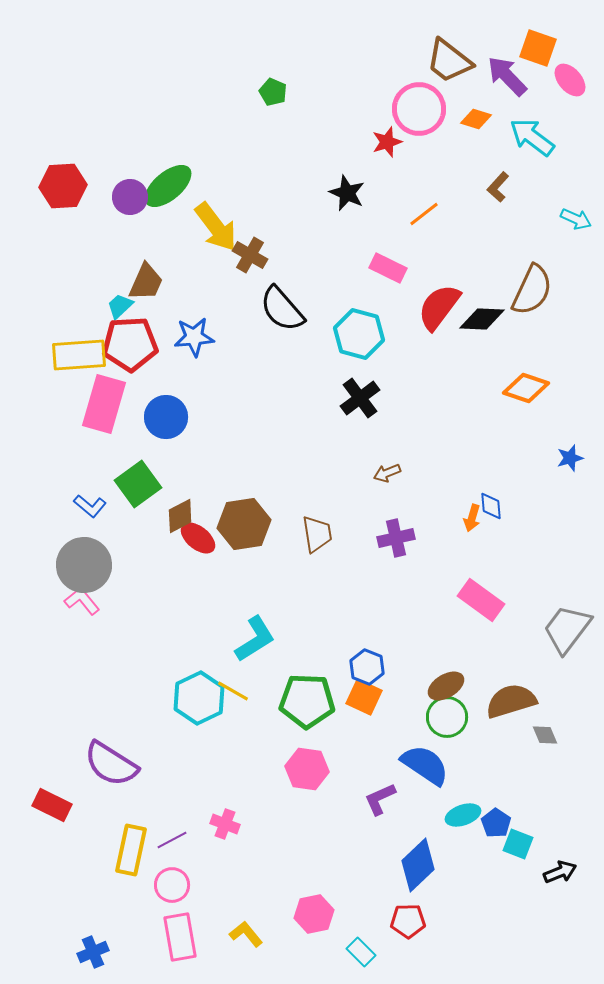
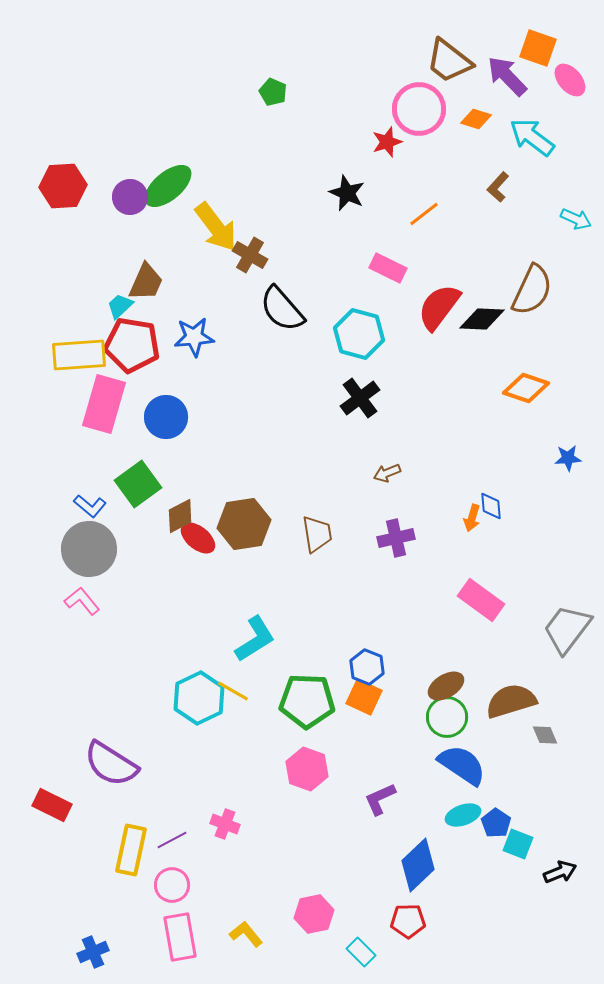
red pentagon at (130, 344): moved 2 px right, 1 px down; rotated 12 degrees clockwise
blue star at (570, 458): moved 2 px left; rotated 12 degrees clockwise
gray circle at (84, 565): moved 5 px right, 16 px up
blue semicircle at (425, 765): moved 37 px right
pink hexagon at (307, 769): rotated 12 degrees clockwise
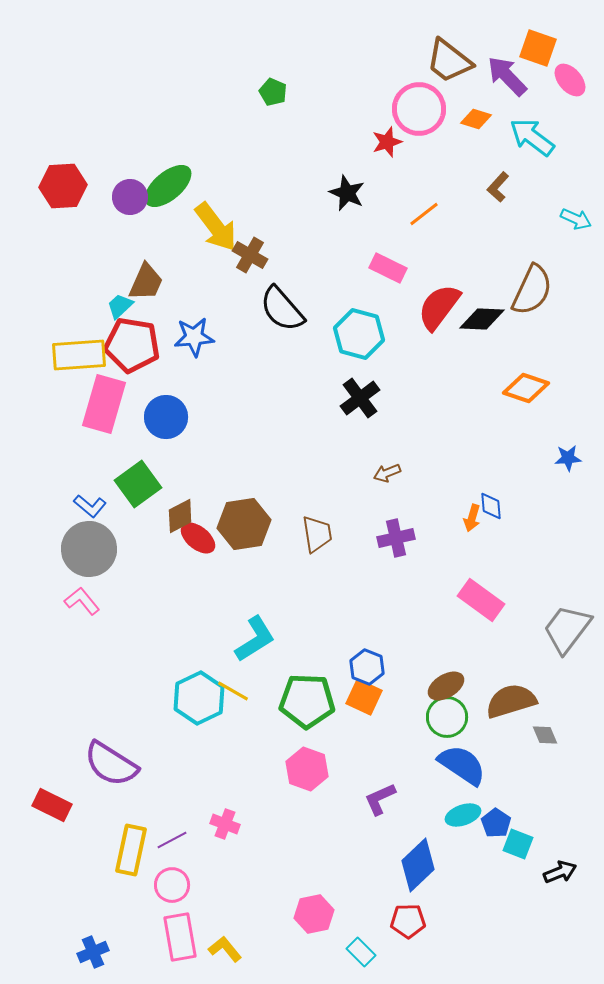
yellow L-shape at (246, 934): moved 21 px left, 15 px down
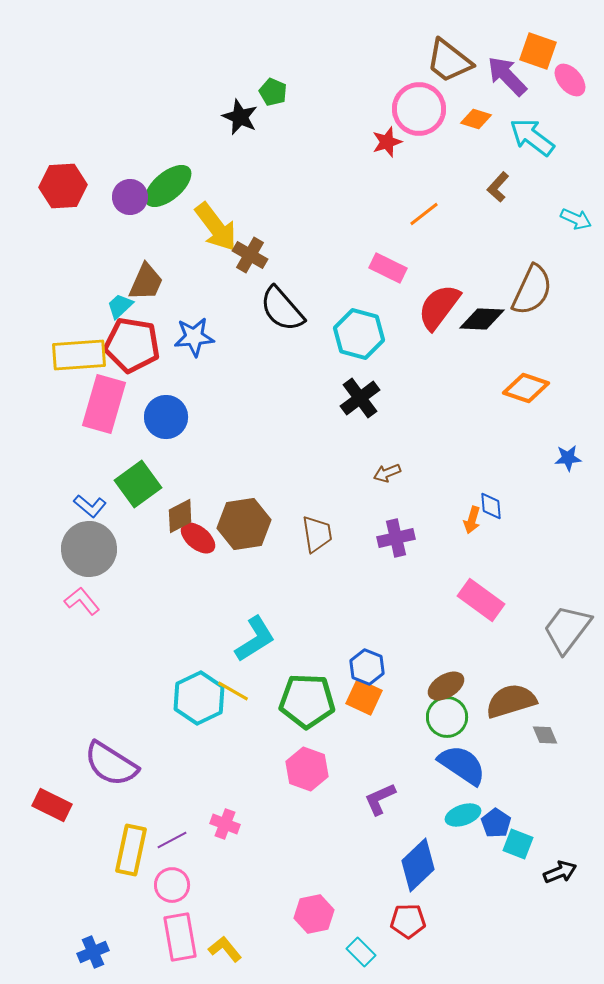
orange square at (538, 48): moved 3 px down
black star at (347, 193): moved 107 px left, 76 px up
orange arrow at (472, 518): moved 2 px down
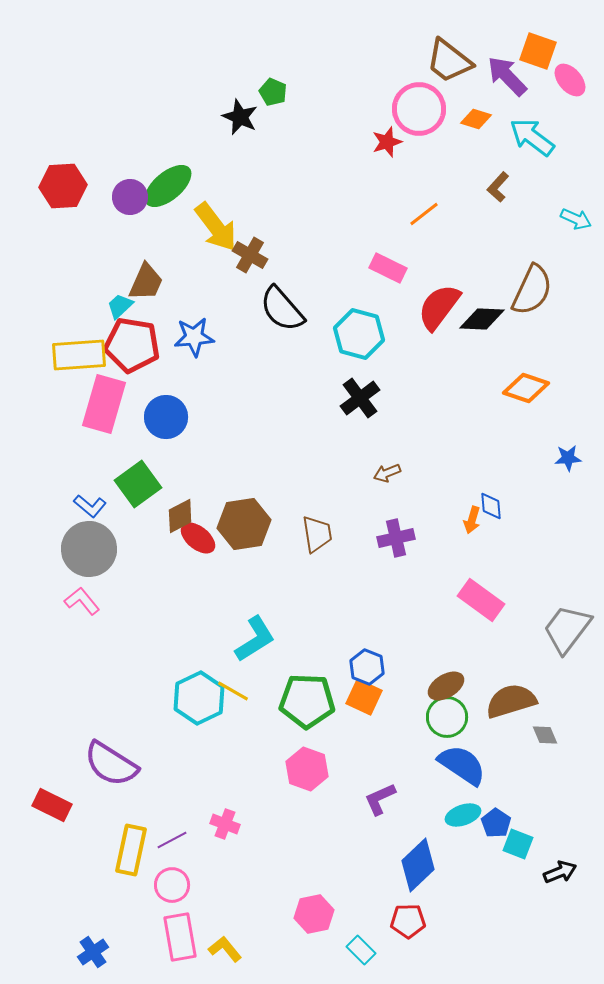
blue cross at (93, 952): rotated 12 degrees counterclockwise
cyan rectangle at (361, 952): moved 2 px up
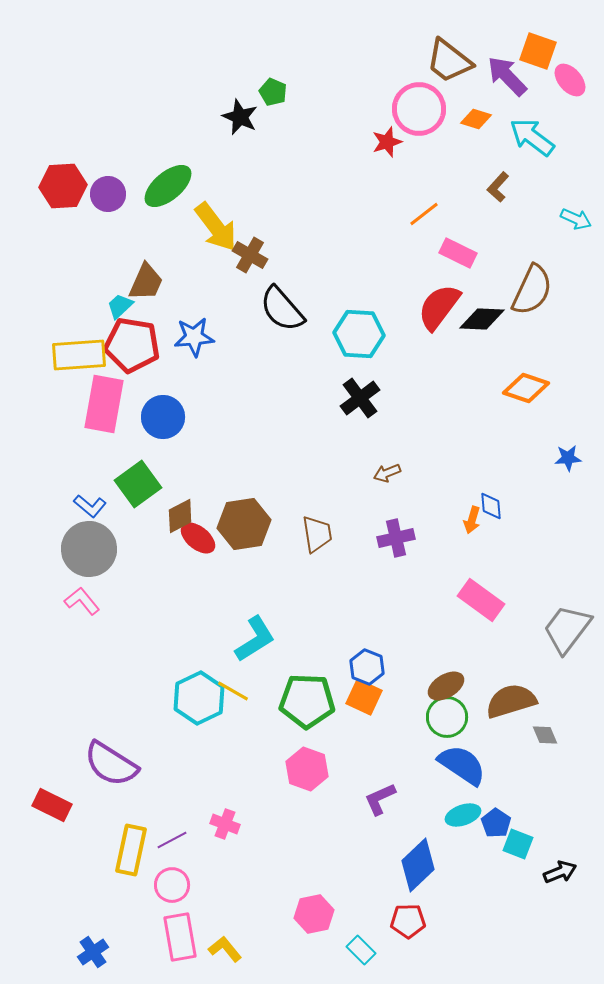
purple circle at (130, 197): moved 22 px left, 3 px up
pink rectangle at (388, 268): moved 70 px right, 15 px up
cyan hexagon at (359, 334): rotated 12 degrees counterclockwise
pink rectangle at (104, 404): rotated 6 degrees counterclockwise
blue circle at (166, 417): moved 3 px left
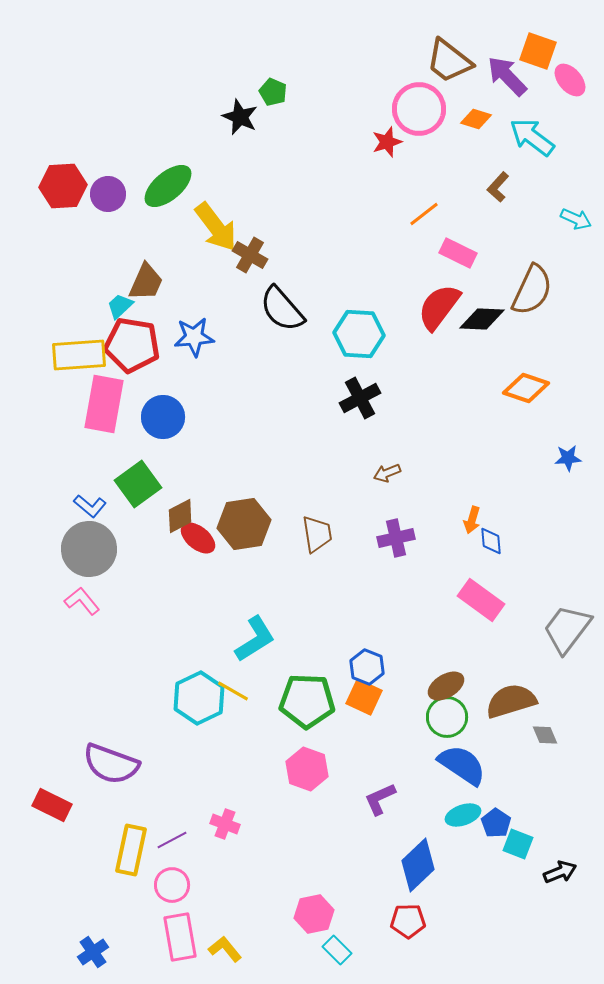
black cross at (360, 398): rotated 9 degrees clockwise
blue diamond at (491, 506): moved 35 px down
purple semicircle at (111, 764): rotated 12 degrees counterclockwise
cyan rectangle at (361, 950): moved 24 px left
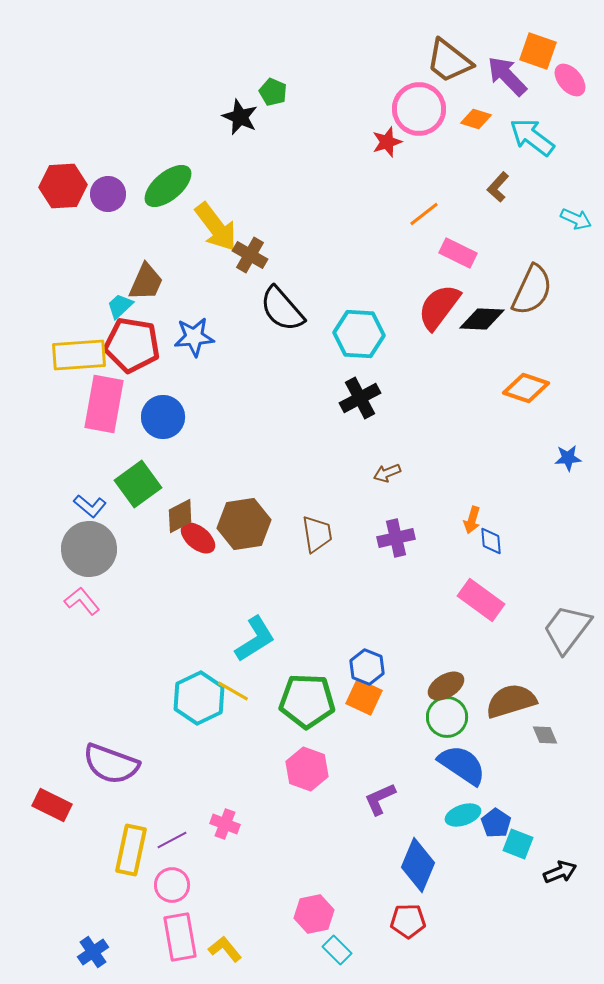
blue diamond at (418, 865): rotated 24 degrees counterclockwise
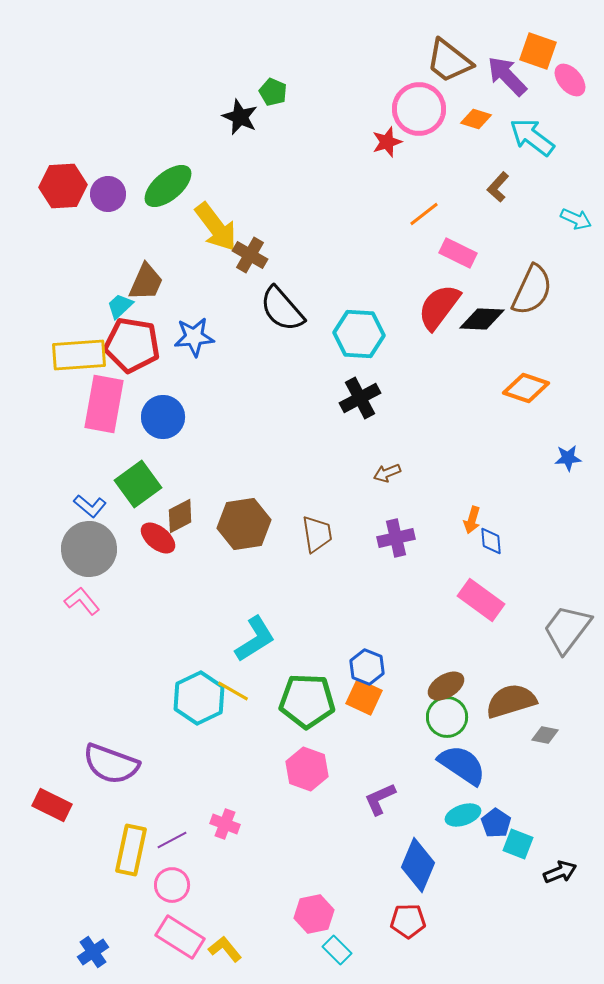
red ellipse at (198, 538): moved 40 px left
gray diamond at (545, 735): rotated 56 degrees counterclockwise
pink rectangle at (180, 937): rotated 48 degrees counterclockwise
